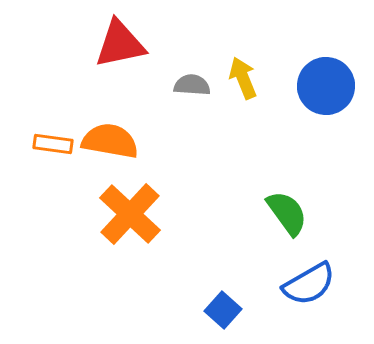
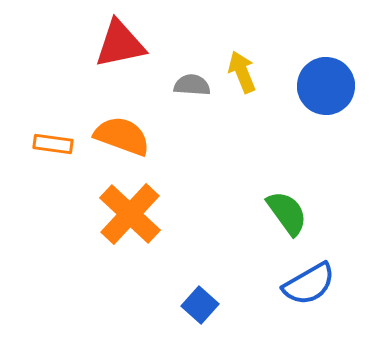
yellow arrow: moved 1 px left, 6 px up
orange semicircle: moved 12 px right, 5 px up; rotated 10 degrees clockwise
blue square: moved 23 px left, 5 px up
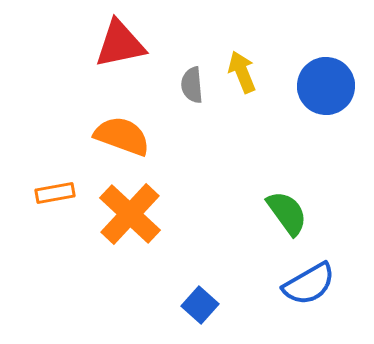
gray semicircle: rotated 99 degrees counterclockwise
orange rectangle: moved 2 px right, 49 px down; rotated 18 degrees counterclockwise
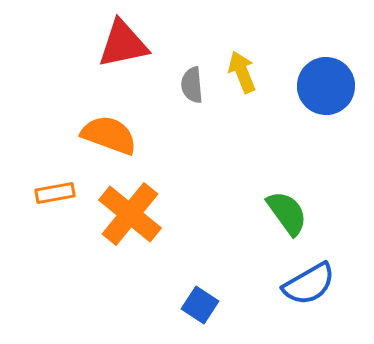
red triangle: moved 3 px right
orange semicircle: moved 13 px left, 1 px up
orange cross: rotated 4 degrees counterclockwise
blue square: rotated 9 degrees counterclockwise
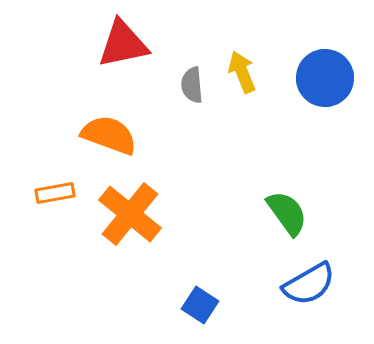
blue circle: moved 1 px left, 8 px up
